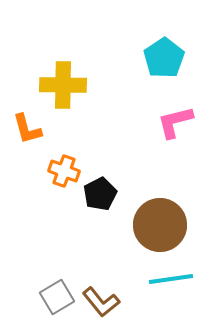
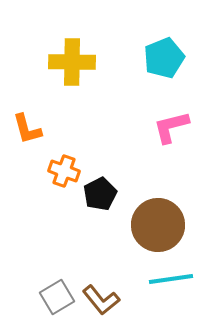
cyan pentagon: rotated 12 degrees clockwise
yellow cross: moved 9 px right, 23 px up
pink L-shape: moved 4 px left, 5 px down
brown circle: moved 2 px left
brown L-shape: moved 2 px up
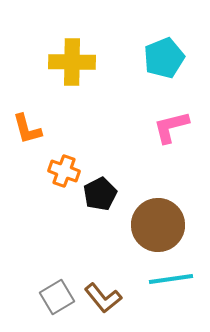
brown L-shape: moved 2 px right, 2 px up
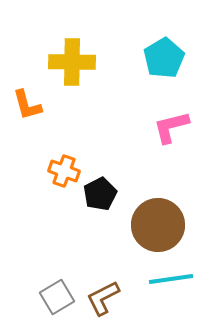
cyan pentagon: rotated 9 degrees counterclockwise
orange L-shape: moved 24 px up
brown L-shape: rotated 102 degrees clockwise
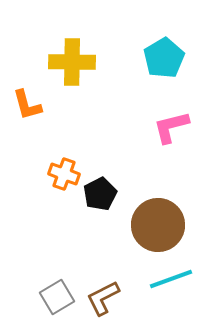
orange cross: moved 3 px down
cyan line: rotated 12 degrees counterclockwise
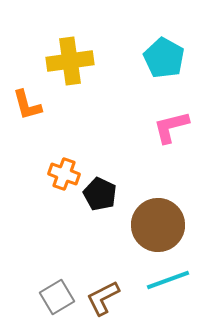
cyan pentagon: rotated 12 degrees counterclockwise
yellow cross: moved 2 px left, 1 px up; rotated 9 degrees counterclockwise
black pentagon: rotated 20 degrees counterclockwise
cyan line: moved 3 px left, 1 px down
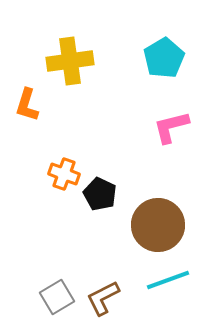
cyan pentagon: rotated 12 degrees clockwise
orange L-shape: rotated 32 degrees clockwise
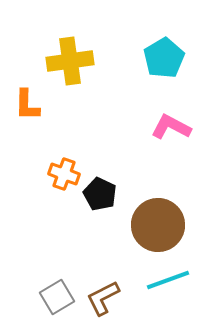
orange L-shape: rotated 16 degrees counterclockwise
pink L-shape: rotated 42 degrees clockwise
